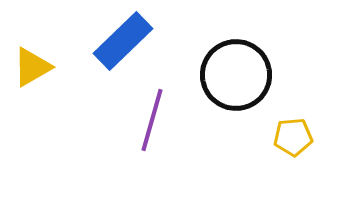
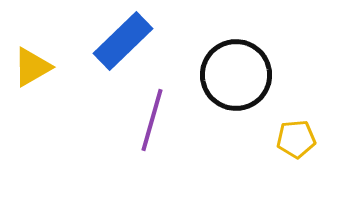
yellow pentagon: moved 3 px right, 2 px down
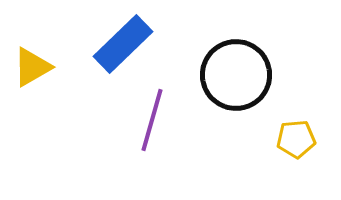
blue rectangle: moved 3 px down
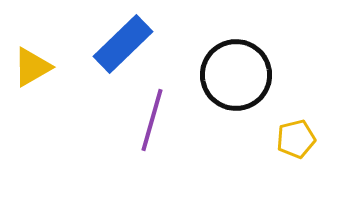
yellow pentagon: rotated 9 degrees counterclockwise
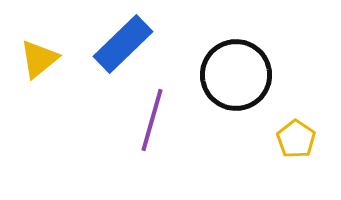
yellow triangle: moved 7 px right, 8 px up; rotated 9 degrees counterclockwise
yellow pentagon: rotated 24 degrees counterclockwise
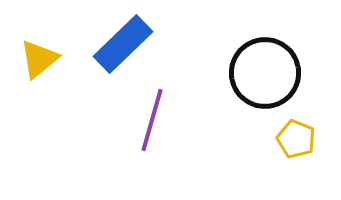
black circle: moved 29 px right, 2 px up
yellow pentagon: rotated 12 degrees counterclockwise
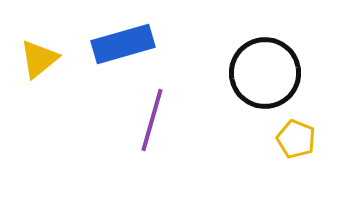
blue rectangle: rotated 28 degrees clockwise
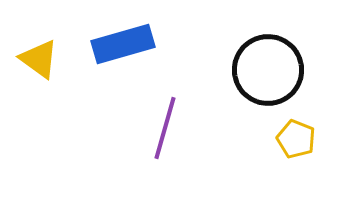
yellow triangle: rotated 45 degrees counterclockwise
black circle: moved 3 px right, 3 px up
purple line: moved 13 px right, 8 px down
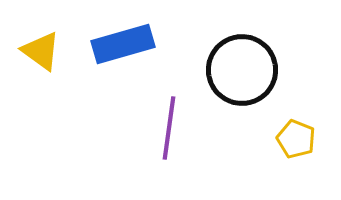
yellow triangle: moved 2 px right, 8 px up
black circle: moved 26 px left
purple line: moved 4 px right; rotated 8 degrees counterclockwise
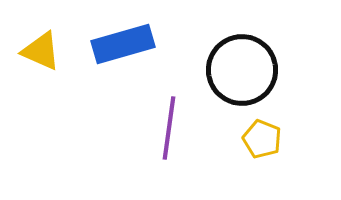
yellow triangle: rotated 12 degrees counterclockwise
yellow pentagon: moved 34 px left
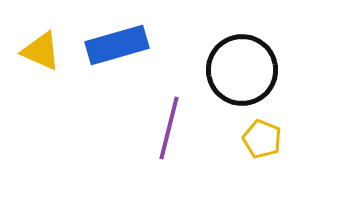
blue rectangle: moved 6 px left, 1 px down
purple line: rotated 6 degrees clockwise
